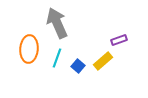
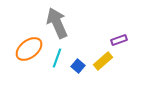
orange ellipse: rotated 48 degrees clockwise
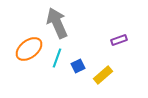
yellow rectangle: moved 14 px down
blue square: rotated 24 degrees clockwise
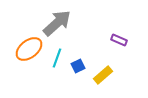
gray arrow: rotated 72 degrees clockwise
purple rectangle: rotated 42 degrees clockwise
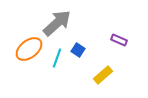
blue square: moved 16 px up; rotated 32 degrees counterclockwise
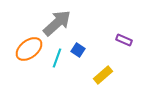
purple rectangle: moved 5 px right
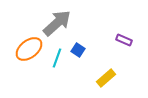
yellow rectangle: moved 3 px right, 3 px down
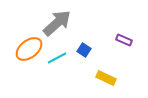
blue square: moved 6 px right
cyan line: rotated 42 degrees clockwise
yellow rectangle: rotated 66 degrees clockwise
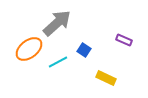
cyan line: moved 1 px right, 4 px down
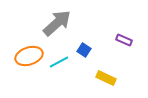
orange ellipse: moved 7 px down; rotated 20 degrees clockwise
cyan line: moved 1 px right
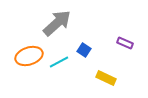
purple rectangle: moved 1 px right, 3 px down
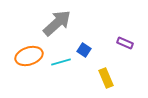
cyan line: moved 2 px right; rotated 12 degrees clockwise
yellow rectangle: rotated 42 degrees clockwise
